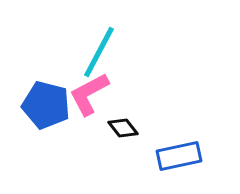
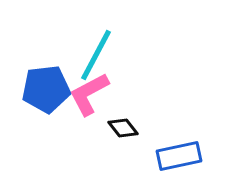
cyan line: moved 3 px left, 3 px down
blue pentagon: moved 16 px up; rotated 21 degrees counterclockwise
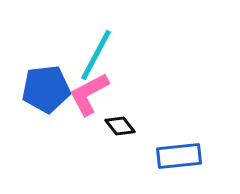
black diamond: moved 3 px left, 2 px up
blue rectangle: rotated 6 degrees clockwise
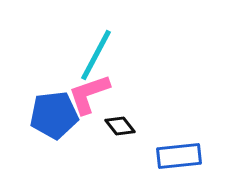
blue pentagon: moved 8 px right, 26 px down
pink L-shape: rotated 9 degrees clockwise
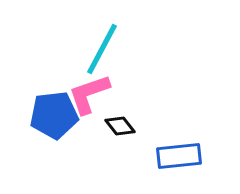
cyan line: moved 6 px right, 6 px up
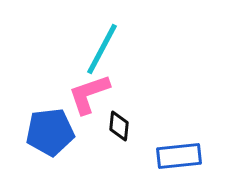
blue pentagon: moved 4 px left, 17 px down
black diamond: moved 1 px left; rotated 44 degrees clockwise
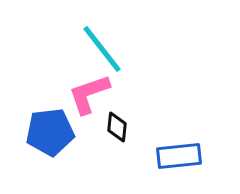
cyan line: rotated 66 degrees counterclockwise
black diamond: moved 2 px left, 1 px down
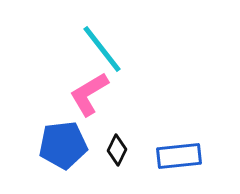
pink L-shape: rotated 12 degrees counterclockwise
black diamond: moved 23 px down; rotated 20 degrees clockwise
blue pentagon: moved 13 px right, 13 px down
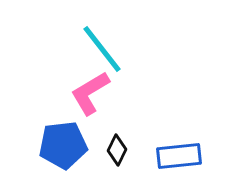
pink L-shape: moved 1 px right, 1 px up
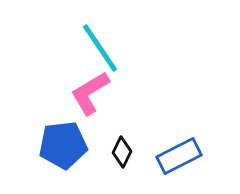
cyan line: moved 2 px left, 1 px up; rotated 4 degrees clockwise
black diamond: moved 5 px right, 2 px down
blue rectangle: rotated 21 degrees counterclockwise
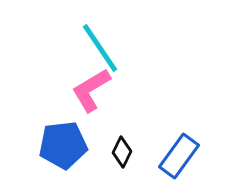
pink L-shape: moved 1 px right, 3 px up
blue rectangle: rotated 27 degrees counterclockwise
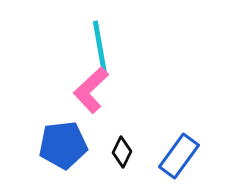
cyan line: rotated 24 degrees clockwise
pink L-shape: rotated 12 degrees counterclockwise
